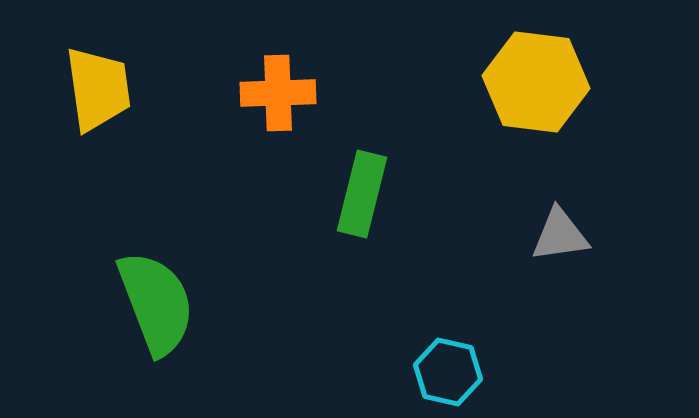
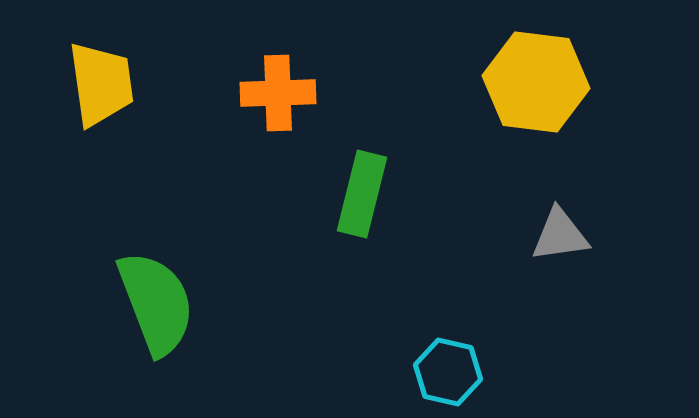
yellow trapezoid: moved 3 px right, 5 px up
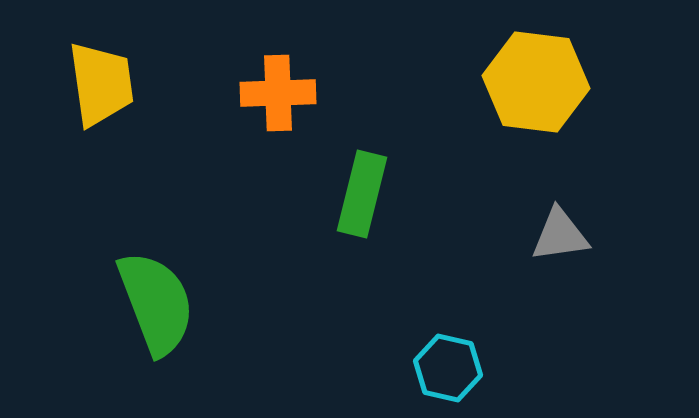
cyan hexagon: moved 4 px up
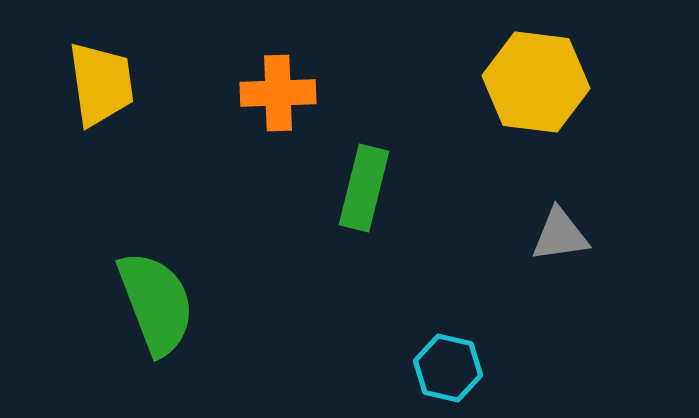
green rectangle: moved 2 px right, 6 px up
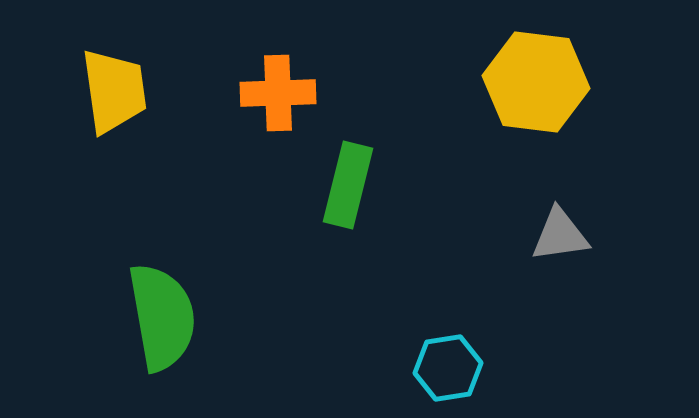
yellow trapezoid: moved 13 px right, 7 px down
green rectangle: moved 16 px left, 3 px up
green semicircle: moved 6 px right, 14 px down; rotated 11 degrees clockwise
cyan hexagon: rotated 22 degrees counterclockwise
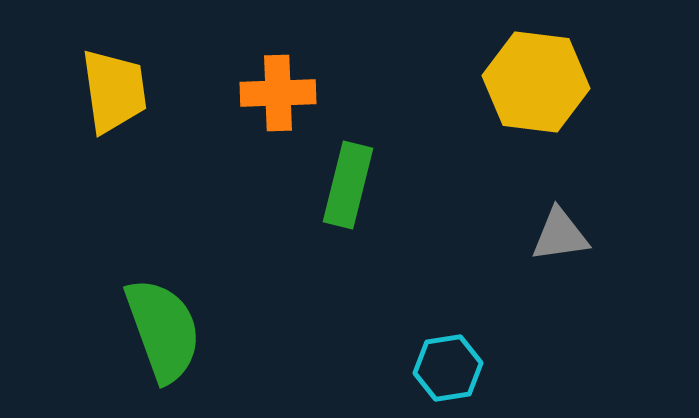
green semicircle: moved 1 px right, 13 px down; rotated 10 degrees counterclockwise
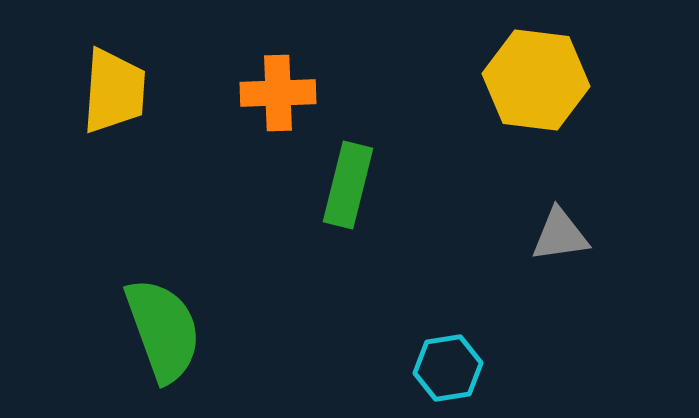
yellow hexagon: moved 2 px up
yellow trapezoid: rotated 12 degrees clockwise
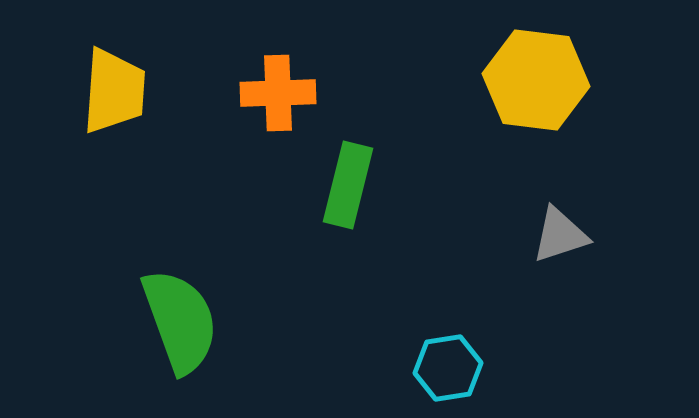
gray triangle: rotated 10 degrees counterclockwise
green semicircle: moved 17 px right, 9 px up
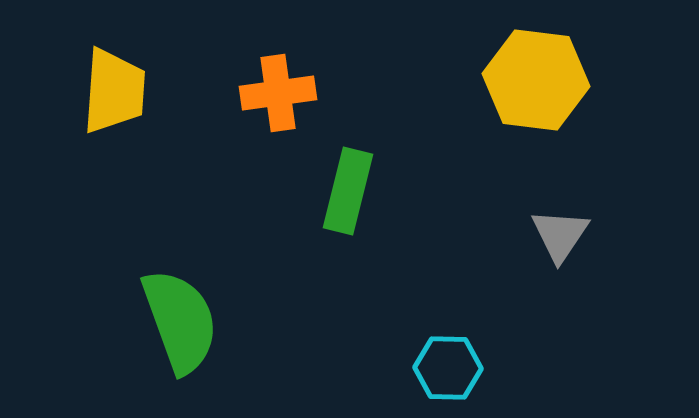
orange cross: rotated 6 degrees counterclockwise
green rectangle: moved 6 px down
gray triangle: rotated 38 degrees counterclockwise
cyan hexagon: rotated 10 degrees clockwise
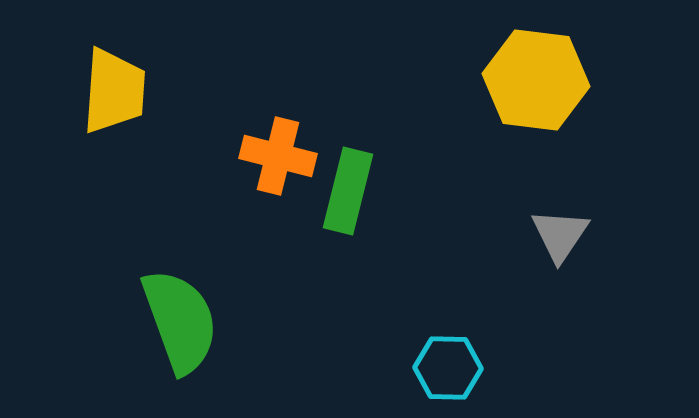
orange cross: moved 63 px down; rotated 22 degrees clockwise
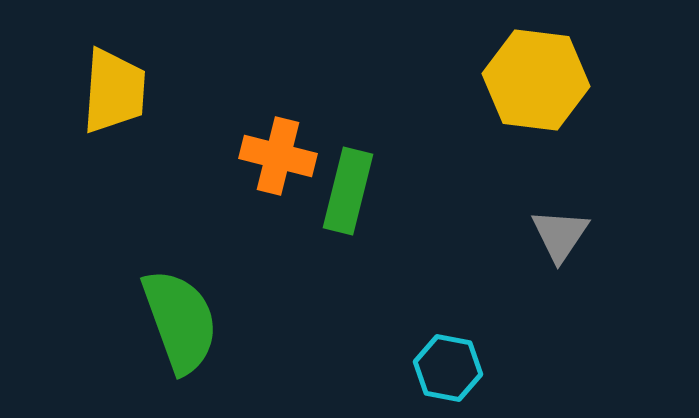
cyan hexagon: rotated 10 degrees clockwise
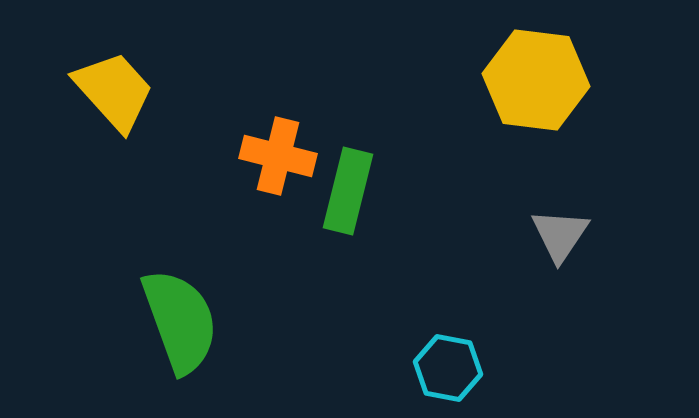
yellow trapezoid: rotated 46 degrees counterclockwise
